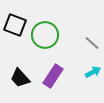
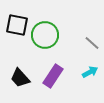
black square: moved 2 px right; rotated 10 degrees counterclockwise
cyan arrow: moved 3 px left
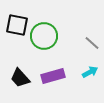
green circle: moved 1 px left, 1 px down
purple rectangle: rotated 40 degrees clockwise
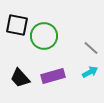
gray line: moved 1 px left, 5 px down
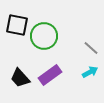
purple rectangle: moved 3 px left, 1 px up; rotated 20 degrees counterclockwise
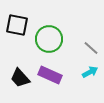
green circle: moved 5 px right, 3 px down
purple rectangle: rotated 60 degrees clockwise
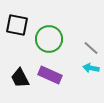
cyan arrow: moved 1 px right, 4 px up; rotated 140 degrees counterclockwise
black trapezoid: rotated 15 degrees clockwise
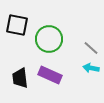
black trapezoid: rotated 20 degrees clockwise
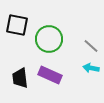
gray line: moved 2 px up
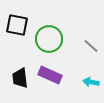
cyan arrow: moved 14 px down
